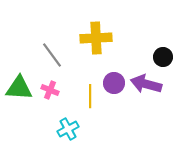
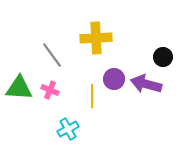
purple circle: moved 4 px up
yellow line: moved 2 px right
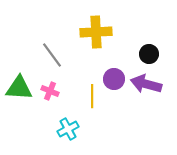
yellow cross: moved 6 px up
black circle: moved 14 px left, 3 px up
pink cross: moved 1 px down
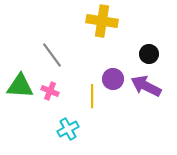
yellow cross: moved 6 px right, 11 px up; rotated 12 degrees clockwise
purple circle: moved 1 px left
purple arrow: moved 2 px down; rotated 12 degrees clockwise
green triangle: moved 1 px right, 2 px up
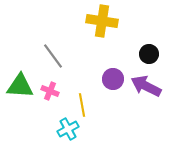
gray line: moved 1 px right, 1 px down
yellow line: moved 10 px left, 9 px down; rotated 10 degrees counterclockwise
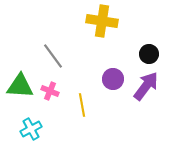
purple arrow: rotated 100 degrees clockwise
cyan cross: moved 37 px left
